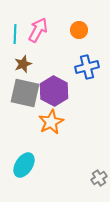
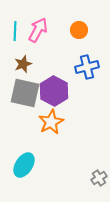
cyan line: moved 3 px up
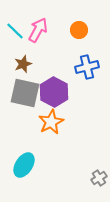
cyan line: rotated 48 degrees counterclockwise
purple hexagon: moved 1 px down
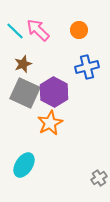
pink arrow: rotated 75 degrees counterclockwise
gray square: rotated 12 degrees clockwise
orange star: moved 1 px left, 1 px down
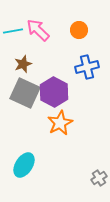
cyan line: moved 2 px left; rotated 54 degrees counterclockwise
orange star: moved 10 px right
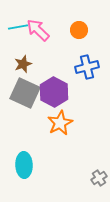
cyan line: moved 5 px right, 4 px up
cyan ellipse: rotated 35 degrees counterclockwise
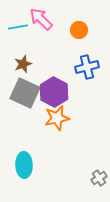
pink arrow: moved 3 px right, 11 px up
orange star: moved 3 px left, 5 px up; rotated 15 degrees clockwise
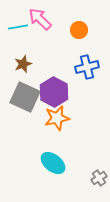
pink arrow: moved 1 px left
gray square: moved 4 px down
cyan ellipse: moved 29 px right, 2 px up; rotated 50 degrees counterclockwise
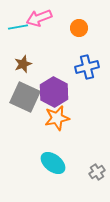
pink arrow: moved 1 px left, 1 px up; rotated 65 degrees counterclockwise
orange circle: moved 2 px up
gray cross: moved 2 px left, 6 px up
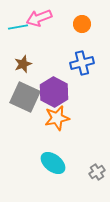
orange circle: moved 3 px right, 4 px up
blue cross: moved 5 px left, 4 px up
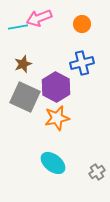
purple hexagon: moved 2 px right, 5 px up
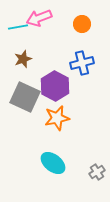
brown star: moved 5 px up
purple hexagon: moved 1 px left, 1 px up
